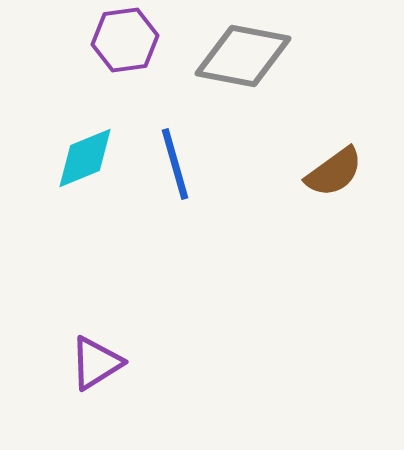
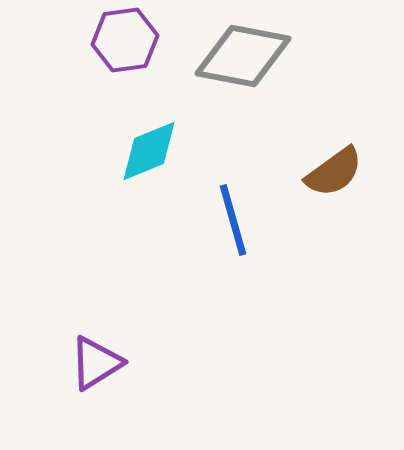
cyan diamond: moved 64 px right, 7 px up
blue line: moved 58 px right, 56 px down
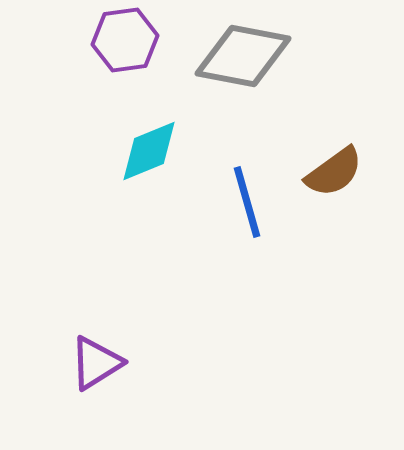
blue line: moved 14 px right, 18 px up
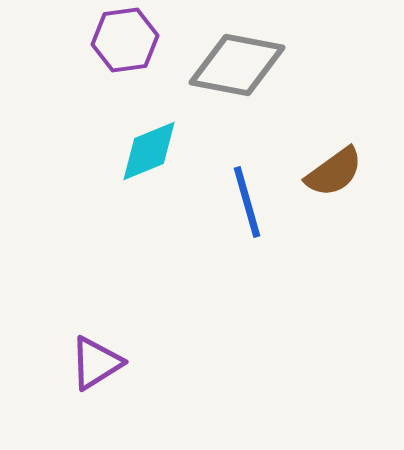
gray diamond: moved 6 px left, 9 px down
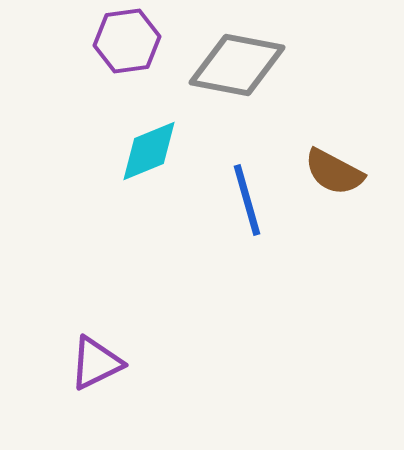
purple hexagon: moved 2 px right, 1 px down
brown semicircle: rotated 64 degrees clockwise
blue line: moved 2 px up
purple triangle: rotated 6 degrees clockwise
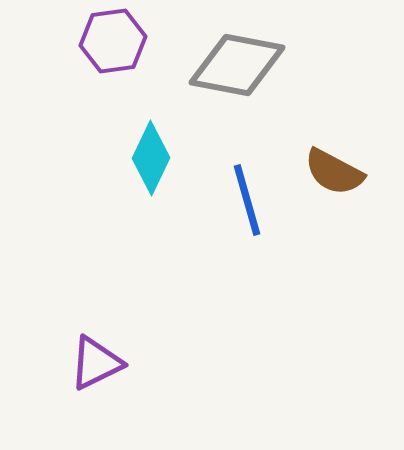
purple hexagon: moved 14 px left
cyan diamond: moved 2 px right, 7 px down; rotated 42 degrees counterclockwise
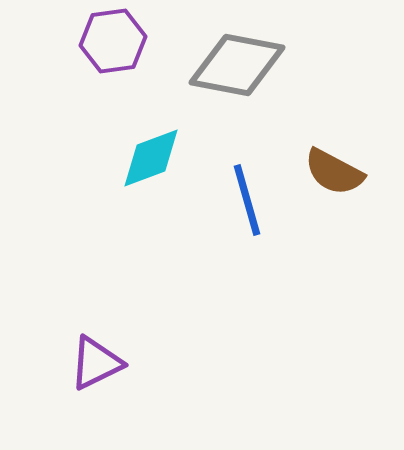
cyan diamond: rotated 44 degrees clockwise
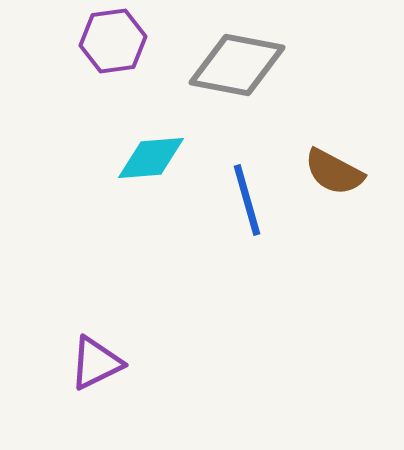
cyan diamond: rotated 16 degrees clockwise
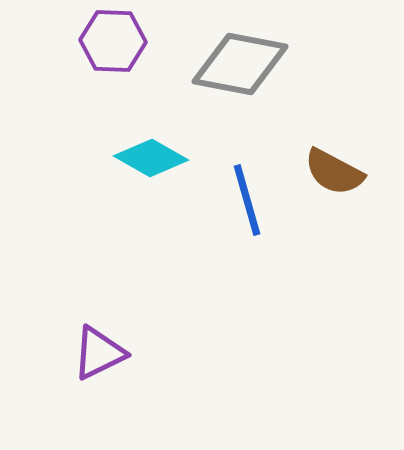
purple hexagon: rotated 10 degrees clockwise
gray diamond: moved 3 px right, 1 px up
cyan diamond: rotated 34 degrees clockwise
purple triangle: moved 3 px right, 10 px up
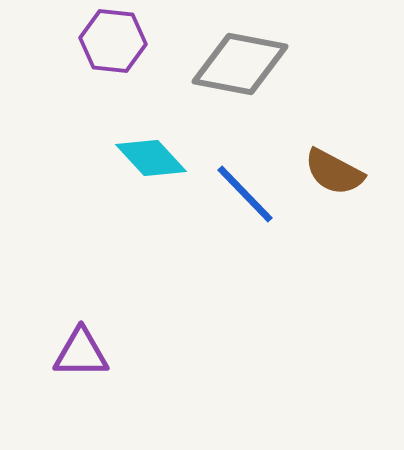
purple hexagon: rotated 4 degrees clockwise
cyan diamond: rotated 18 degrees clockwise
blue line: moved 2 px left, 6 px up; rotated 28 degrees counterclockwise
purple triangle: moved 18 px left; rotated 26 degrees clockwise
